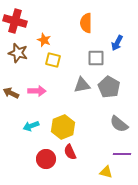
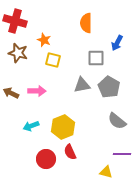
gray semicircle: moved 2 px left, 3 px up
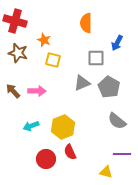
gray triangle: moved 2 px up; rotated 12 degrees counterclockwise
brown arrow: moved 2 px right, 2 px up; rotated 21 degrees clockwise
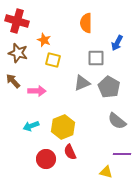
red cross: moved 2 px right
brown arrow: moved 10 px up
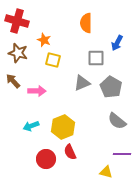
gray pentagon: moved 2 px right
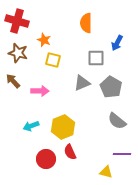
pink arrow: moved 3 px right
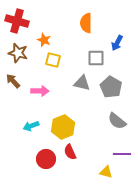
gray triangle: rotated 36 degrees clockwise
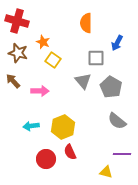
orange star: moved 1 px left, 2 px down
yellow square: rotated 21 degrees clockwise
gray triangle: moved 1 px right, 2 px up; rotated 36 degrees clockwise
cyan arrow: rotated 14 degrees clockwise
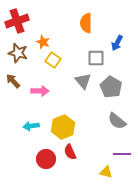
red cross: rotated 35 degrees counterclockwise
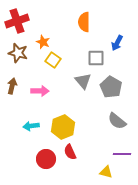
orange semicircle: moved 2 px left, 1 px up
brown arrow: moved 1 px left, 5 px down; rotated 56 degrees clockwise
